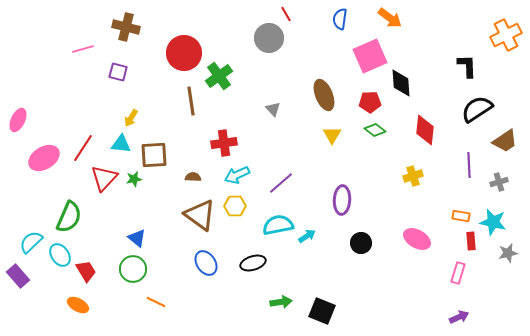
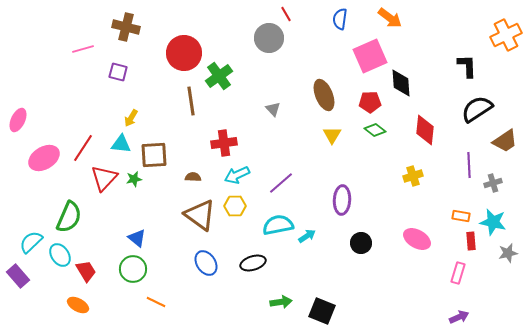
gray cross at (499, 182): moved 6 px left, 1 px down
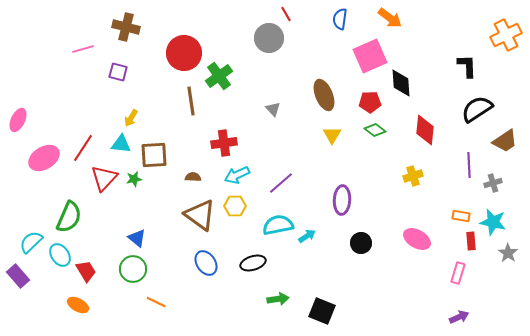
gray star at (508, 253): rotated 24 degrees counterclockwise
green arrow at (281, 302): moved 3 px left, 3 px up
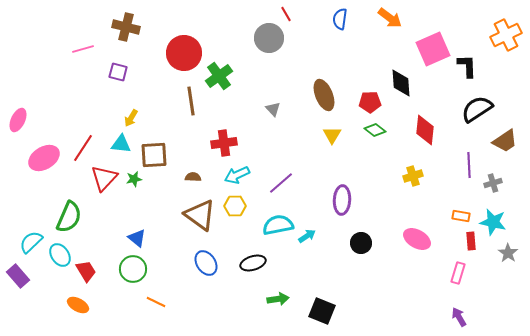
pink square at (370, 56): moved 63 px right, 7 px up
purple arrow at (459, 317): rotated 96 degrees counterclockwise
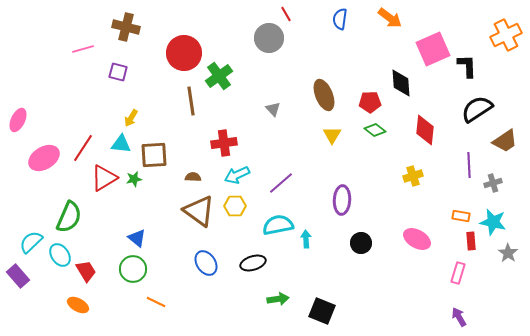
red triangle at (104, 178): rotated 16 degrees clockwise
brown triangle at (200, 215): moved 1 px left, 4 px up
cyan arrow at (307, 236): moved 1 px left, 3 px down; rotated 60 degrees counterclockwise
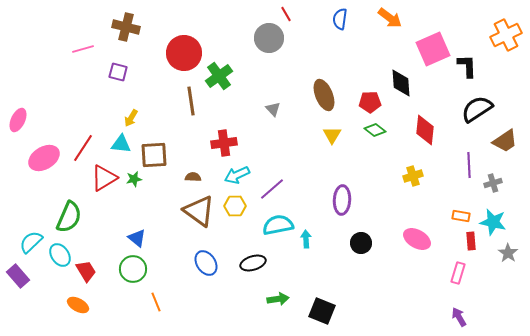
purple line at (281, 183): moved 9 px left, 6 px down
orange line at (156, 302): rotated 42 degrees clockwise
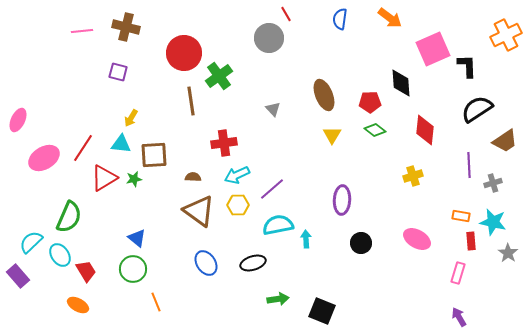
pink line at (83, 49): moved 1 px left, 18 px up; rotated 10 degrees clockwise
yellow hexagon at (235, 206): moved 3 px right, 1 px up
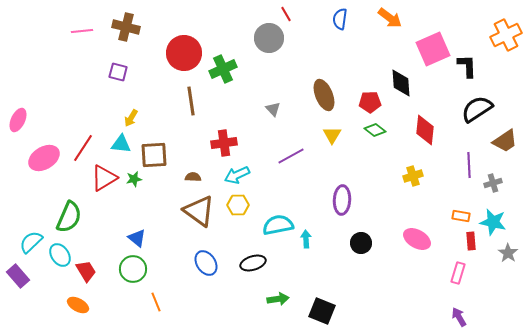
green cross at (219, 76): moved 4 px right, 7 px up; rotated 12 degrees clockwise
purple line at (272, 189): moved 19 px right, 33 px up; rotated 12 degrees clockwise
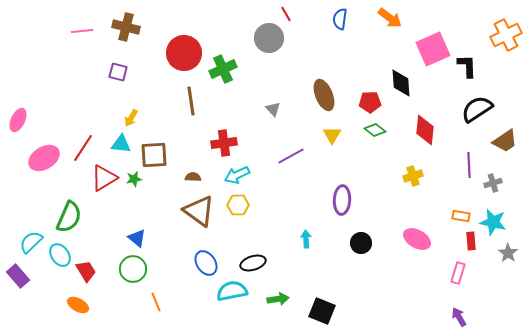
cyan semicircle at (278, 225): moved 46 px left, 66 px down
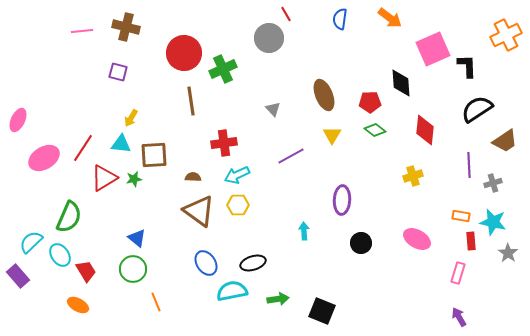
cyan arrow at (306, 239): moved 2 px left, 8 px up
